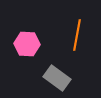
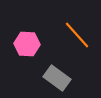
orange line: rotated 52 degrees counterclockwise
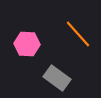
orange line: moved 1 px right, 1 px up
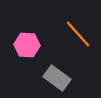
pink hexagon: moved 1 px down
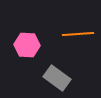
orange line: rotated 52 degrees counterclockwise
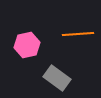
pink hexagon: rotated 15 degrees counterclockwise
